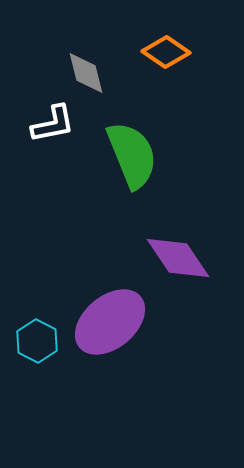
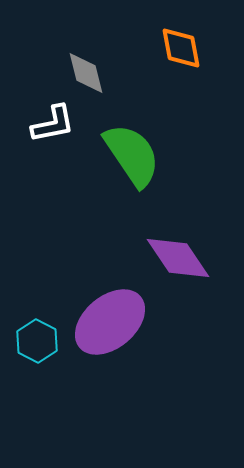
orange diamond: moved 15 px right, 4 px up; rotated 45 degrees clockwise
green semicircle: rotated 12 degrees counterclockwise
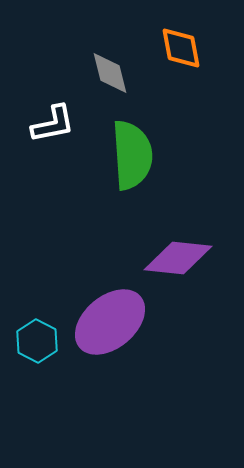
gray diamond: moved 24 px right
green semicircle: rotated 30 degrees clockwise
purple diamond: rotated 50 degrees counterclockwise
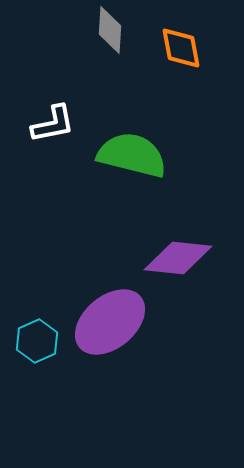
gray diamond: moved 43 px up; rotated 18 degrees clockwise
green semicircle: rotated 72 degrees counterclockwise
cyan hexagon: rotated 9 degrees clockwise
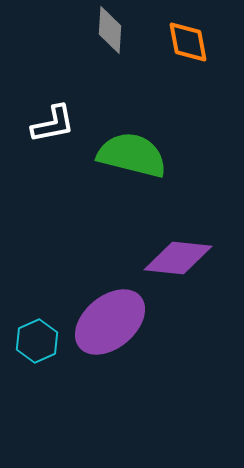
orange diamond: moved 7 px right, 6 px up
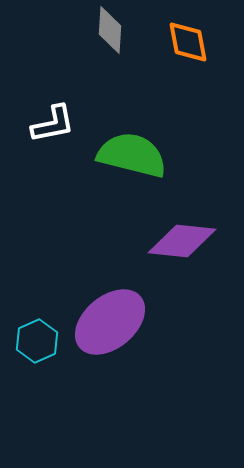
purple diamond: moved 4 px right, 17 px up
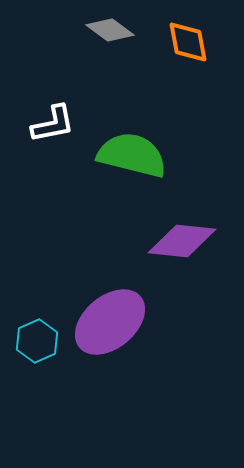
gray diamond: rotated 57 degrees counterclockwise
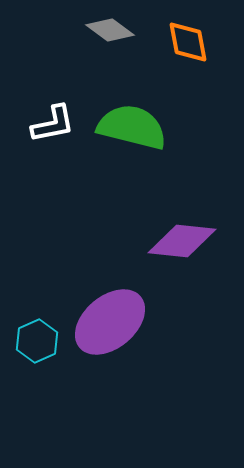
green semicircle: moved 28 px up
